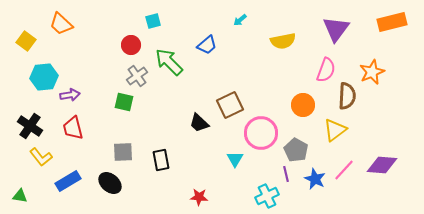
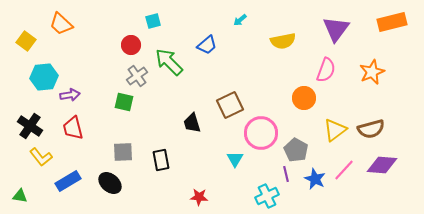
brown semicircle: moved 24 px right, 33 px down; rotated 72 degrees clockwise
orange circle: moved 1 px right, 7 px up
black trapezoid: moved 7 px left; rotated 30 degrees clockwise
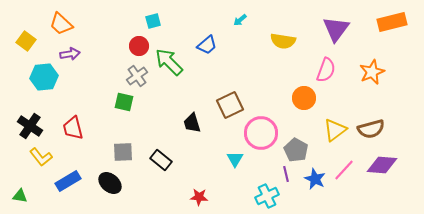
yellow semicircle: rotated 20 degrees clockwise
red circle: moved 8 px right, 1 px down
purple arrow: moved 41 px up
black rectangle: rotated 40 degrees counterclockwise
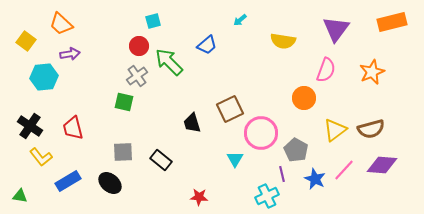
brown square: moved 4 px down
purple line: moved 4 px left
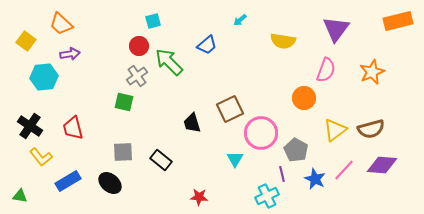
orange rectangle: moved 6 px right, 1 px up
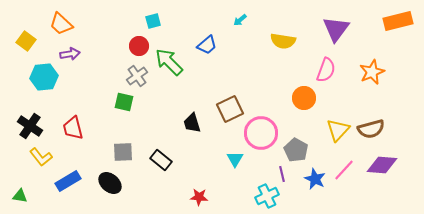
yellow triangle: moved 3 px right; rotated 10 degrees counterclockwise
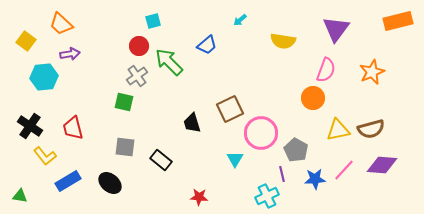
orange circle: moved 9 px right
yellow triangle: rotated 35 degrees clockwise
gray square: moved 2 px right, 5 px up; rotated 10 degrees clockwise
yellow L-shape: moved 4 px right, 1 px up
blue star: rotated 30 degrees counterclockwise
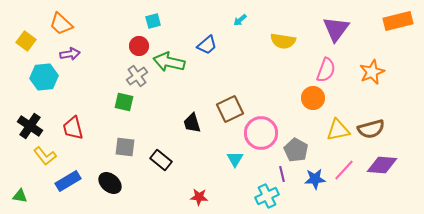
green arrow: rotated 32 degrees counterclockwise
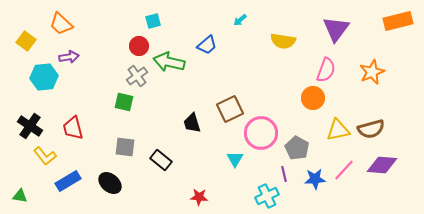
purple arrow: moved 1 px left, 3 px down
gray pentagon: moved 1 px right, 2 px up
purple line: moved 2 px right
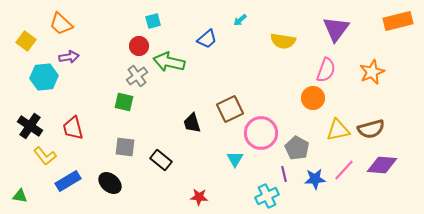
blue trapezoid: moved 6 px up
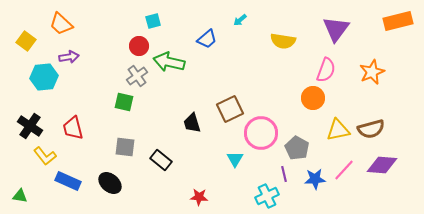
blue rectangle: rotated 55 degrees clockwise
